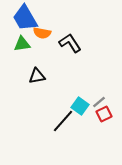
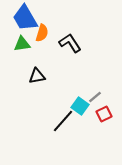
orange semicircle: rotated 84 degrees counterclockwise
gray line: moved 4 px left, 5 px up
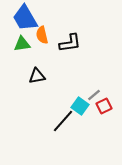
orange semicircle: moved 2 px down; rotated 150 degrees clockwise
black L-shape: rotated 115 degrees clockwise
gray line: moved 1 px left, 2 px up
red square: moved 8 px up
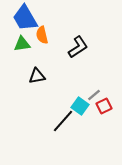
black L-shape: moved 8 px right, 4 px down; rotated 25 degrees counterclockwise
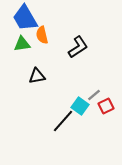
red square: moved 2 px right
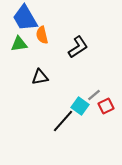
green triangle: moved 3 px left
black triangle: moved 3 px right, 1 px down
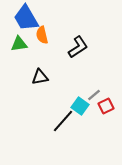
blue trapezoid: moved 1 px right
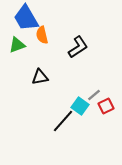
green triangle: moved 2 px left, 1 px down; rotated 12 degrees counterclockwise
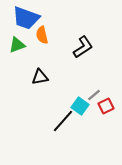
blue trapezoid: rotated 40 degrees counterclockwise
black L-shape: moved 5 px right
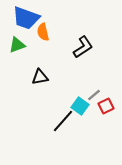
orange semicircle: moved 1 px right, 3 px up
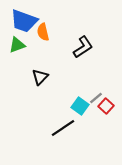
blue trapezoid: moved 2 px left, 3 px down
black triangle: rotated 36 degrees counterclockwise
gray line: moved 2 px right, 3 px down
red square: rotated 21 degrees counterclockwise
black line: moved 7 px down; rotated 15 degrees clockwise
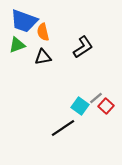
black triangle: moved 3 px right, 20 px up; rotated 36 degrees clockwise
